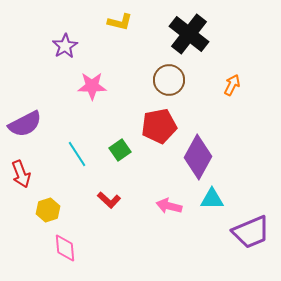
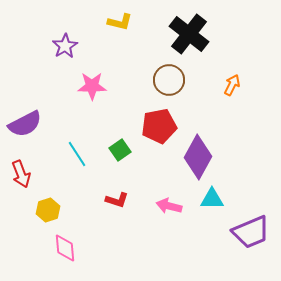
red L-shape: moved 8 px right; rotated 25 degrees counterclockwise
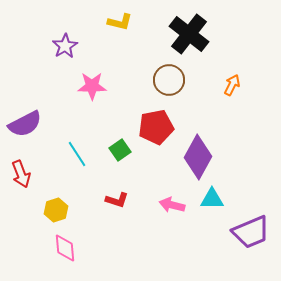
red pentagon: moved 3 px left, 1 px down
pink arrow: moved 3 px right, 1 px up
yellow hexagon: moved 8 px right
